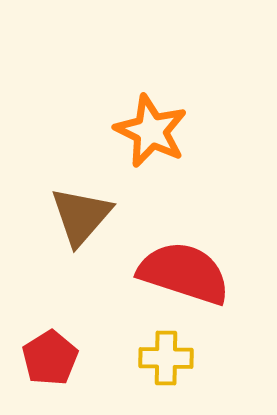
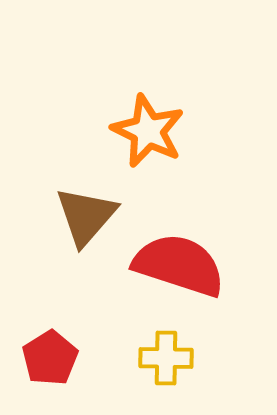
orange star: moved 3 px left
brown triangle: moved 5 px right
red semicircle: moved 5 px left, 8 px up
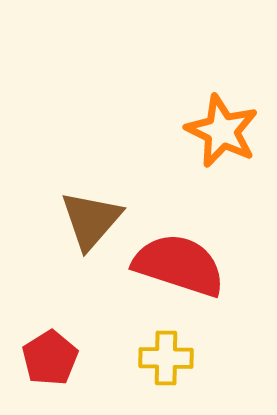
orange star: moved 74 px right
brown triangle: moved 5 px right, 4 px down
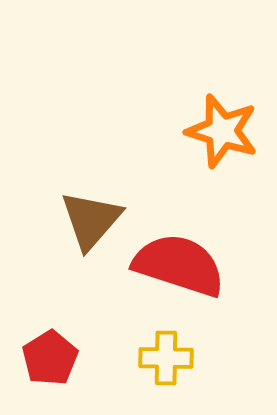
orange star: rotated 8 degrees counterclockwise
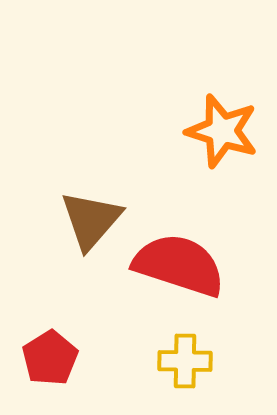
yellow cross: moved 19 px right, 3 px down
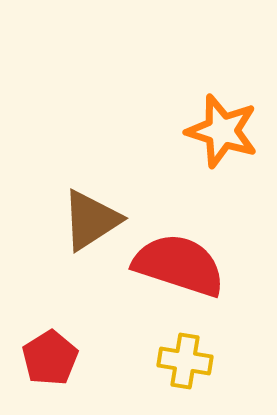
brown triangle: rotated 16 degrees clockwise
yellow cross: rotated 8 degrees clockwise
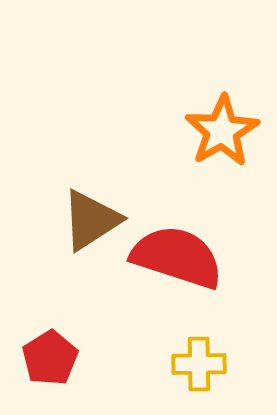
orange star: rotated 24 degrees clockwise
red semicircle: moved 2 px left, 8 px up
yellow cross: moved 14 px right, 3 px down; rotated 10 degrees counterclockwise
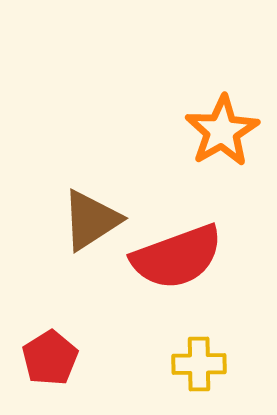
red semicircle: rotated 142 degrees clockwise
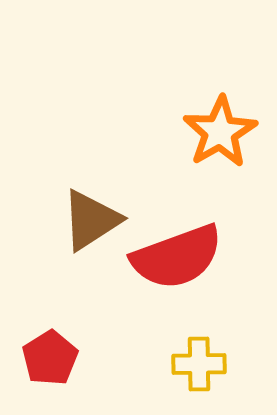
orange star: moved 2 px left, 1 px down
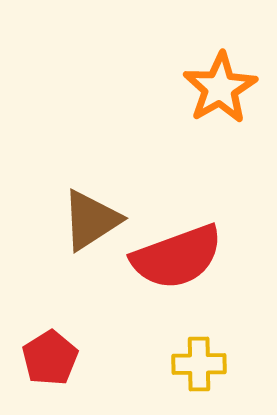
orange star: moved 44 px up
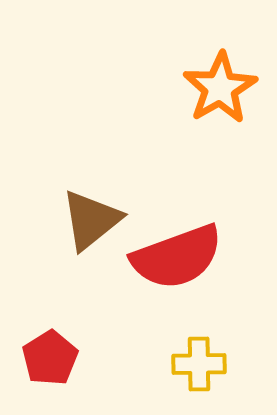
brown triangle: rotated 6 degrees counterclockwise
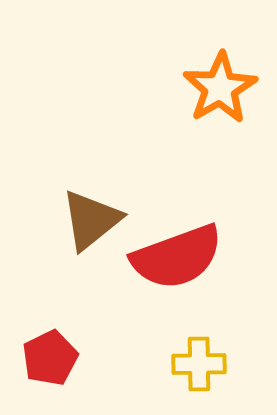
red pentagon: rotated 6 degrees clockwise
